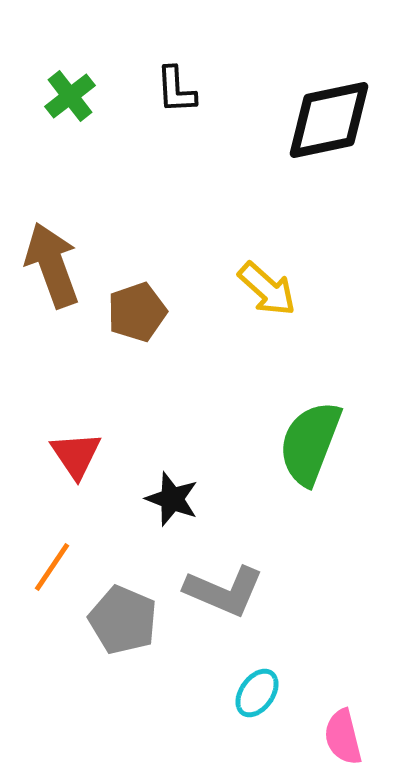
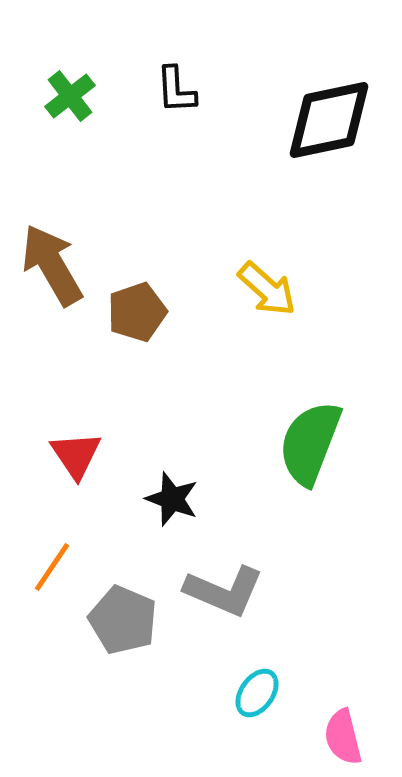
brown arrow: rotated 10 degrees counterclockwise
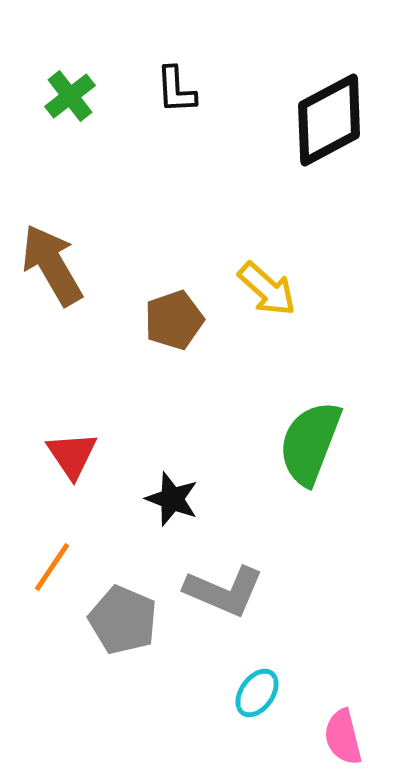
black diamond: rotated 16 degrees counterclockwise
brown pentagon: moved 37 px right, 8 px down
red triangle: moved 4 px left
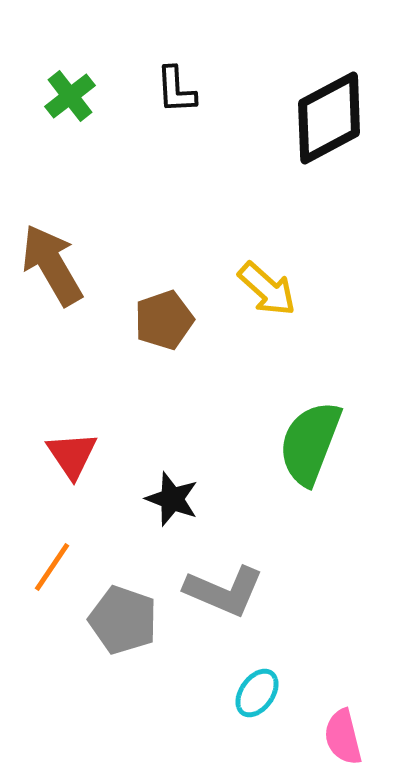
black diamond: moved 2 px up
brown pentagon: moved 10 px left
gray pentagon: rotated 4 degrees counterclockwise
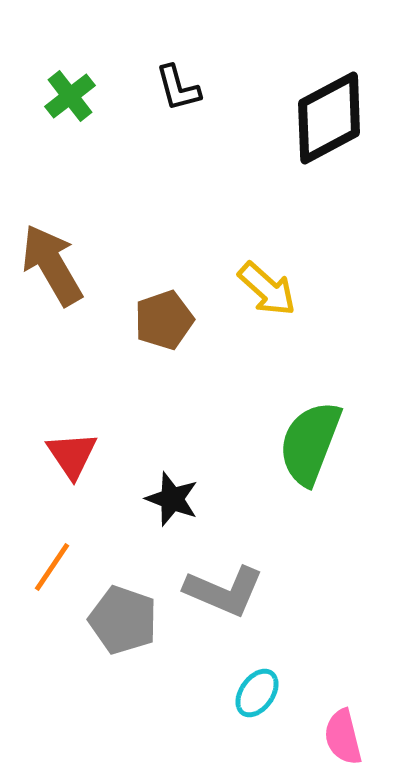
black L-shape: moved 2 px right, 2 px up; rotated 12 degrees counterclockwise
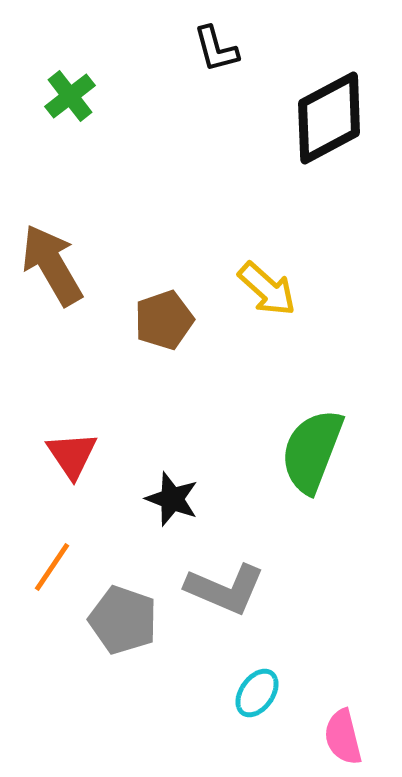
black L-shape: moved 38 px right, 39 px up
green semicircle: moved 2 px right, 8 px down
gray L-shape: moved 1 px right, 2 px up
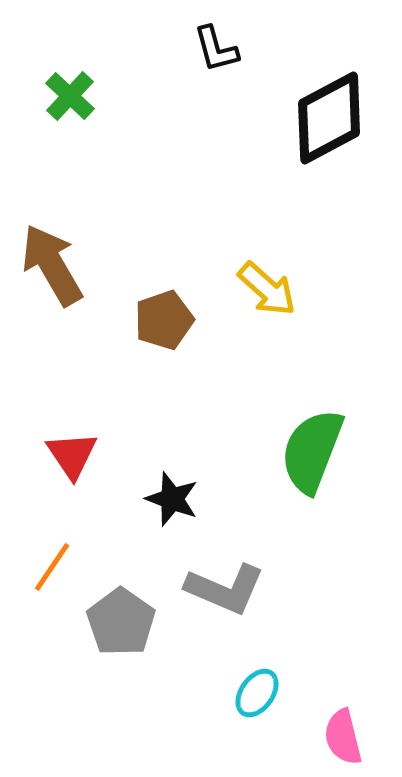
green cross: rotated 9 degrees counterclockwise
gray pentagon: moved 2 px left, 2 px down; rotated 16 degrees clockwise
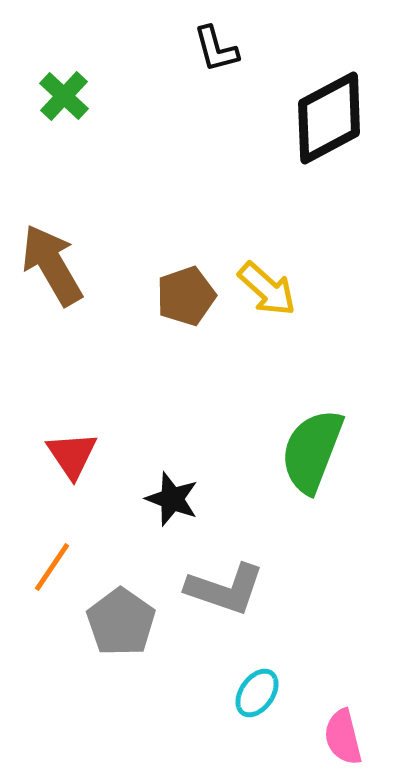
green cross: moved 6 px left
brown pentagon: moved 22 px right, 24 px up
gray L-shape: rotated 4 degrees counterclockwise
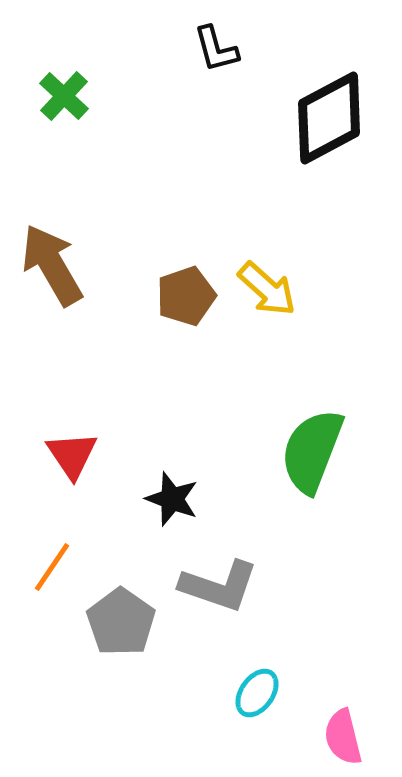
gray L-shape: moved 6 px left, 3 px up
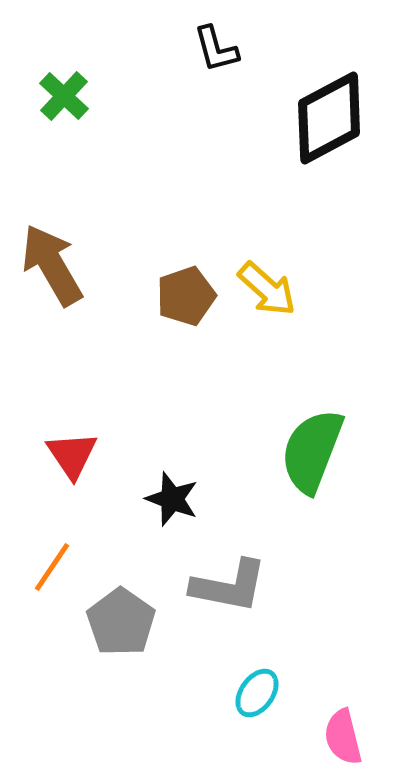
gray L-shape: moved 10 px right; rotated 8 degrees counterclockwise
